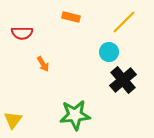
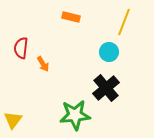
yellow line: rotated 24 degrees counterclockwise
red semicircle: moved 1 px left, 15 px down; rotated 95 degrees clockwise
black cross: moved 17 px left, 8 px down
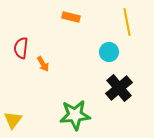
yellow line: moved 3 px right; rotated 32 degrees counterclockwise
black cross: moved 13 px right
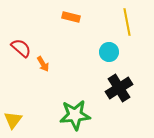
red semicircle: rotated 125 degrees clockwise
black cross: rotated 8 degrees clockwise
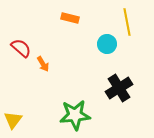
orange rectangle: moved 1 px left, 1 px down
cyan circle: moved 2 px left, 8 px up
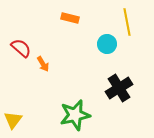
green star: rotated 8 degrees counterclockwise
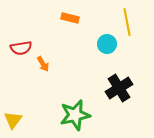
red semicircle: rotated 130 degrees clockwise
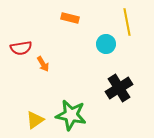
cyan circle: moved 1 px left
green star: moved 4 px left; rotated 24 degrees clockwise
yellow triangle: moved 22 px right; rotated 18 degrees clockwise
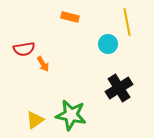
orange rectangle: moved 1 px up
cyan circle: moved 2 px right
red semicircle: moved 3 px right, 1 px down
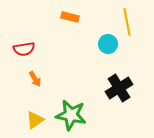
orange arrow: moved 8 px left, 15 px down
